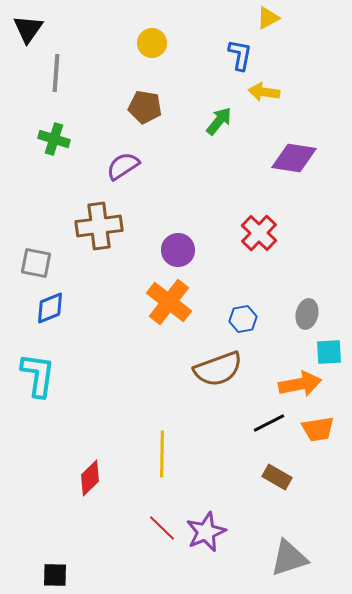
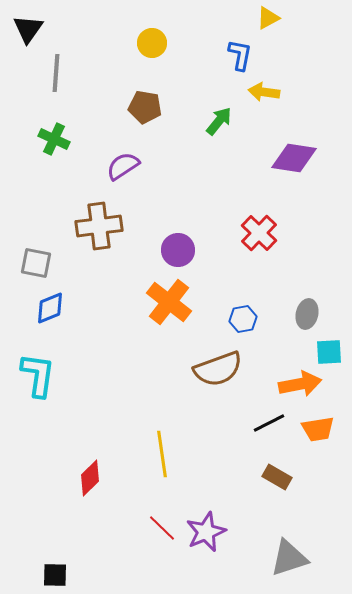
green cross: rotated 8 degrees clockwise
yellow line: rotated 9 degrees counterclockwise
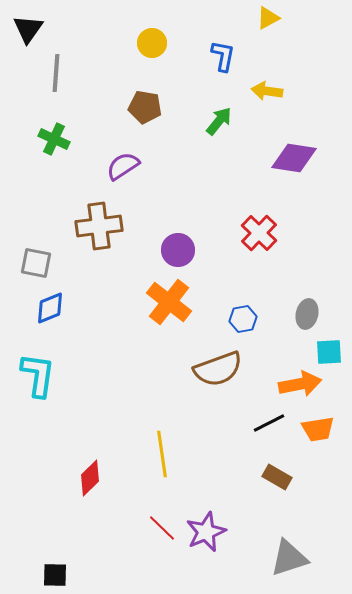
blue L-shape: moved 17 px left, 1 px down
yellow arrow: moved 3 px right, 1 px up
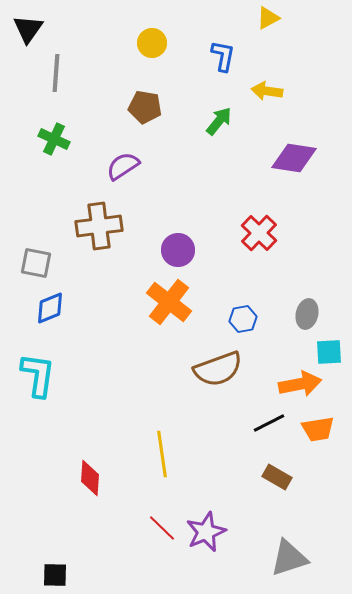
red diamond: rotated 42 degrees counterclockwise
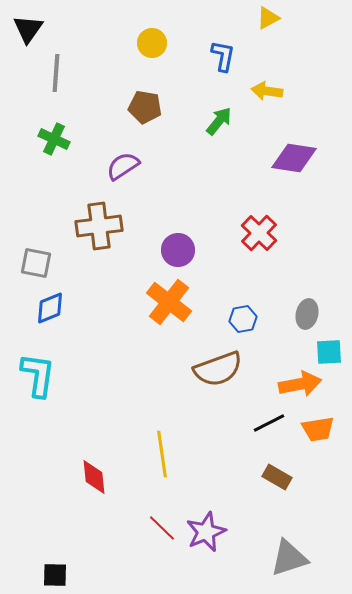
red diamond: moved 4 px right, 1 px up; rotated 9 degrees counterclockwise
